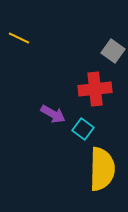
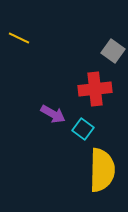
yellow semicircle: moved 1 px down
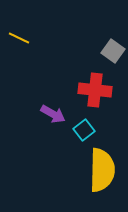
red cross: moved 1 px down; rotated 12 degrees clockwise
cyan square: moved 1 px right, 1 px down; rotated 15 degrees clockwise
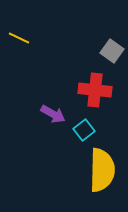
gray square: moved 1 px left
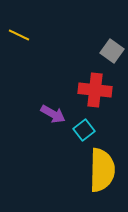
yellow line: moved 3 px up
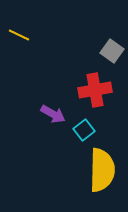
red cross: rotated 16 degrees counterclockwise
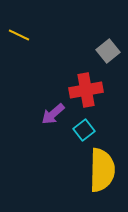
gray square: moved 4 px left; rotated 15 degrees clockwise
red cross: moved 9 px left
purple arrow: rotated 110 degrees clockwise
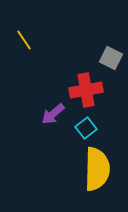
yellow line: moved 5 px right, 5 px down; rotated 30 degrees clockwise
gray square: moved 3 px right, 7 px down; rotated 25 degrees counterclockwise
cyan square: moved 2 px right, 2 px up
yellow semicircle: moved 5 px left, 1 px up
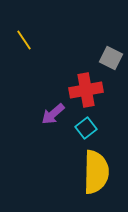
yellow semicircle: moved 1 px left, 3 px down
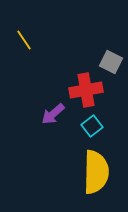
gray square: moved 4 px down
cyan square: moved 6 px right, 2 px up
